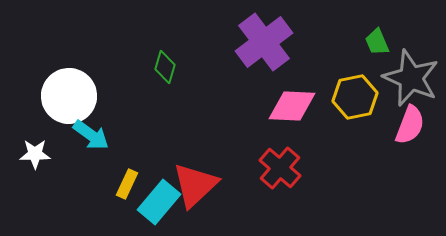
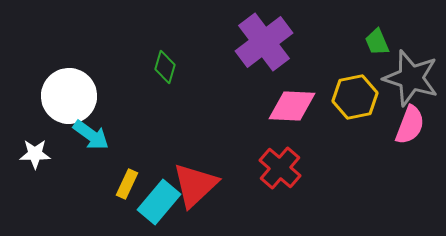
gray star: rotated 6 degrees counterclockwise
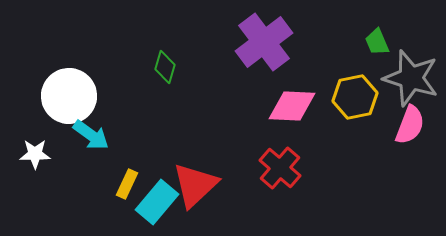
cyan rectangle: moved 2 px left
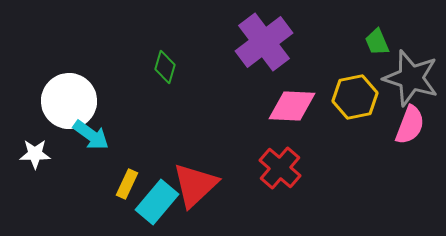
white circle: moved 5 px down
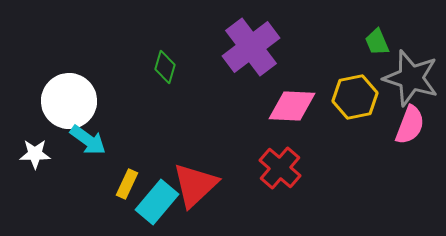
purple cross: moved 13 px left, 5 px down
cyan arrow: moved 3 px left, 5 px down
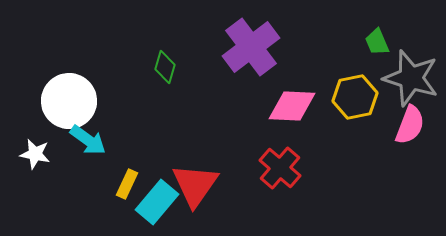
white star: rotated 12 degrees clockwise
red triangle: rotated 12 degrees counterclockwise
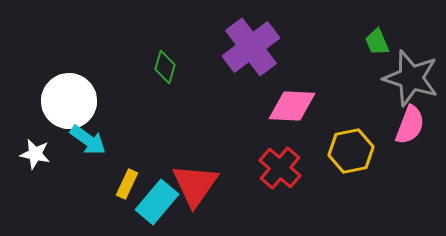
yellow hexagon: moved 4 px left, 54 px down
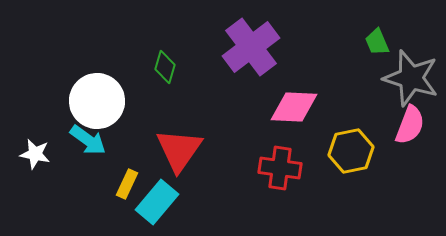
white circle: moved 28 px right
pink diamond: moved 2 px right, 1 px down
red cross: rotated 33 degrees counterclockwise
red triangle: moved 16 px left, 35 px up
